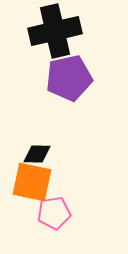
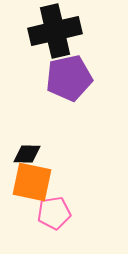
black diamond: moved 10 px left
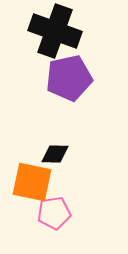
black cross: rotated 33 degrees clockwise
black diamond: moved 28 px right
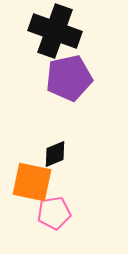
black diamond: rotated 24 degrees counterclockwise
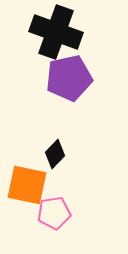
black cross: moved 1 px right, 1 px down
black diamond: rotated 24 degrees counterclockwise
orange square: moved 5 px left, 3 px down
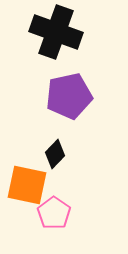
purple pentagon: moved 18 px down
pink pentagon: rotated 28 degrees counterclockwise
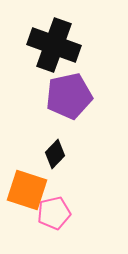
black cross: moved 2 px left, 13 px down
orange square: moved 5 px down; rotated 6 degrees clockwise
pink pentagon: rotated 24 degrees clockwise
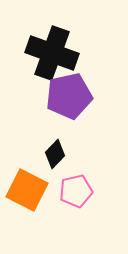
black cross: moved 2 px left, 8 px down
orange square: rotated 9 degrees clockwise
pink pentagon: moved 22 px right, 22 px up
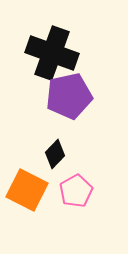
pink pentagon: rotated 16 degrees counterclockwise
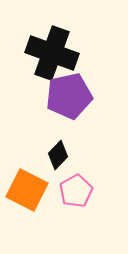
black diamond: moved 3 px right, 1 px down
